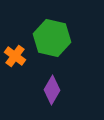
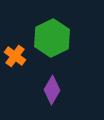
green hexagon: rotated 21 degrees clockwise
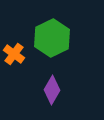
orange cross: moved 1 px left, 2 px up
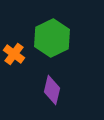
purple diamond: rotated 16 degrees counterclockwise
